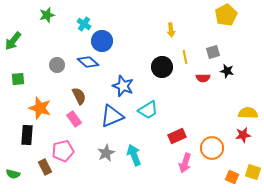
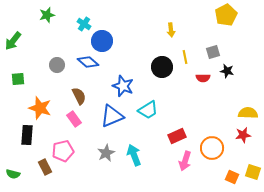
pink arrow: moved 2 px up
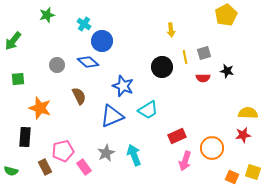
gray square: moved 9 px left, 1 px down
pink rectangle: moved 10 px right, 48 px down
black rectangle: moved 2 px left, 2 px down
green semicircle: moved 2 px left, 3 px up
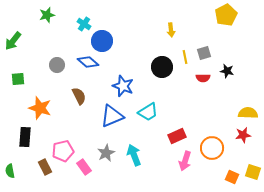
cyan trapezoid: moved 2 px down
green semicircle: moved 1 px left; rotated 64 degrees clockwise
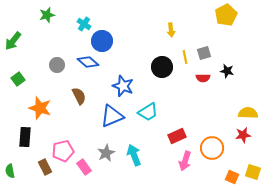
green square: rotated 32 degrees counterclockwise
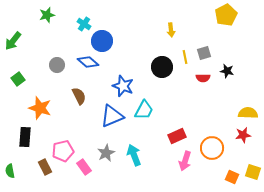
cyan trapezoid: moved 4 px left, 2 px up; rotated 30 degrees counterclockwise
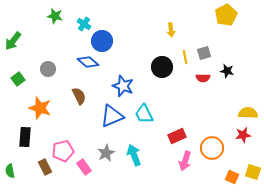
green star: moved 8 px right, 1 px down; rotated 28 degrees clockwise
gray circle: moved 9 px left, 4 px down
cyan trapezoid: moved 4 px down; rotated 125 degrees clockwise
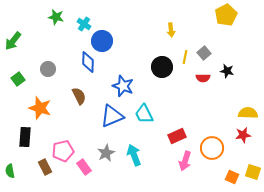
green star: moved 1 px right, 1 px down
gray square: rotated 24 degrees counterclockwise
yellow line: rotated 24 degrees clockwise
blue diamond: rotated 50 degrees clockwise
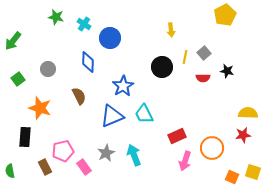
yellow pentagon: moved 1 px left
blue circle: moved 8 px right, 3 px up
blue star: rotated 20 degrees clockwise
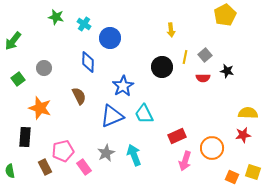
gray square: moved 1 px right, 2 px down
gray circle: moved 4 px left, 1 px up
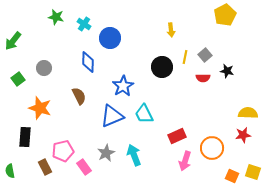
orange square: moved 1 px up
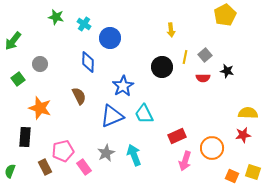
gray circle: moved 4 px left, 4 px up
green semicircle: rotated 32 degrees clockwise
